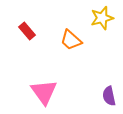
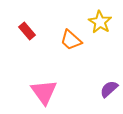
yellow star: moved 2 px left, 4 px down; rotated 25 degrees counterclockwise
purple semicircle: moved 7 px up; rotated 60 degrees clockwise
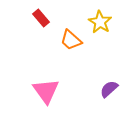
red rectangle: moved 14 px right, 13 px up
pink triangle: moved 2 px right, 1 px up
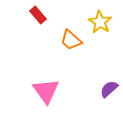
red rectangle: moved 3 px left, 3 px up
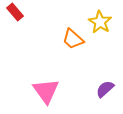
red rectangle: moved 23 px left, 3 px up
orange trapezoid: moved 2 px right, 1 px up
purple semicircle: moved 4 px left
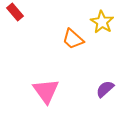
yellow star: moved 2 px right
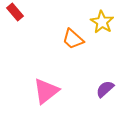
pink triangle: rotated 28 degrees clockwise
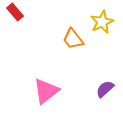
yellow star: rotated 15 degrees clockwise
orange trapezoid: rotated 10 degrees clockwise
